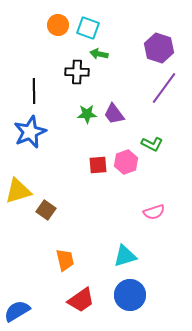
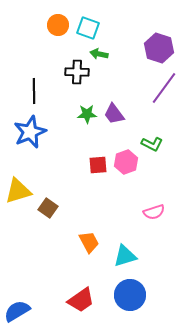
brown square: moved 2 px right, 2 px up
orange trapezoid: moved 24 px right, 18 px up; rotated 15 degrees counterclockwise
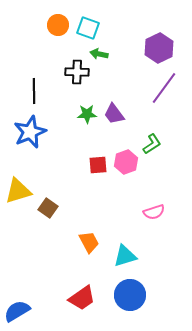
purple hexagon: rotated 16 degrees clockwise
green L-shape: rotated 60 degrees counterclockwise
red trapezoid: moved 1 px right, 2 px up
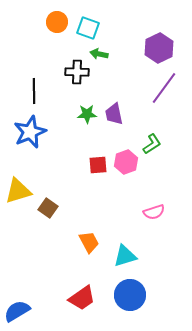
orange circle: moved 1 px left, 3 px up
purple trapezoid: rotated 25 degrees clockwise
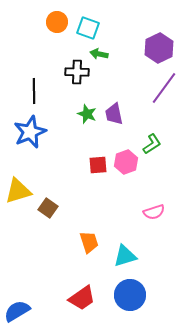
green star: rotated 24 degrees clockwise
orange trapezoid: rotated 10 degrees clockwise
